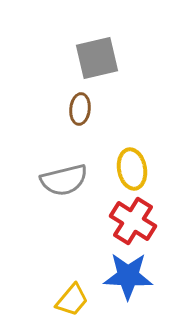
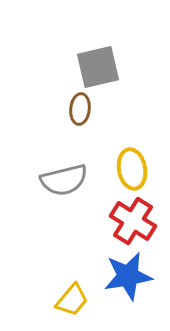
gray square: moved 1 px right, 9 px down
blue star: rotated 12 degrees counterclockwise
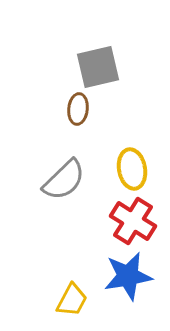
brown ellipse: moved 2 px left
gray semicircle: rotated 30 degrees counterclockwise
yellow trapezoid: rotated 12 degrees counterclockwise
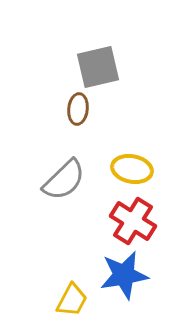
yellow ellipse: rotated 69 degrees counterclockwise
blue star: moved 4 px left, 1 px up
